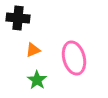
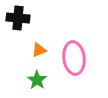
orange triangle: moved 6 px right
pink ellipse: rotated 8 degrees clockwise
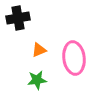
black cross: rotated 15 degrees counterclockwise
green star: rotated 30 degrees clockwise
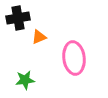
orange triangle: moved 13 px up
green star: moved 12 px left
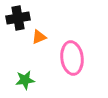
pink ellipse: moved 2 px left
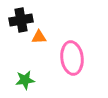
black cross: moved 3 px right, 2 px down
orange triangle: rotated 21 degrees clockwise
